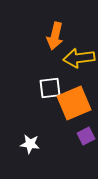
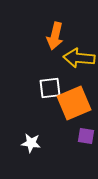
yellow arrow: rotated 12 degrees clockwise
purple square: rotated 36 degrees clockwise
white star: moved 1 px right, 1 px up
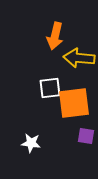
orange square: rotated 16 degrees clockwise
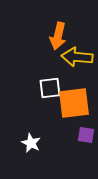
orange arrow: moved 3 px right
yellow arrow: moved 2 px left, 1 px up
purple square: moved 1 px up
white star: rotated 18 degrees clockwise
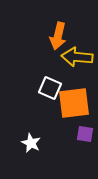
white square: rotated 30 degrees clockwise
purple square: moved 1 px left, 1 px up
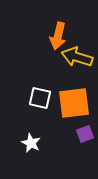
yellow arrow: rotated 12 degrees clockwise
white square: moved 10 px left, 10 px down; rotated 10 degrees counterclockwise
purple square: rotated 30 degrees counterclockwise
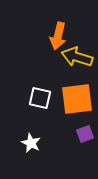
orange square: moved 3 px right, 4 px up
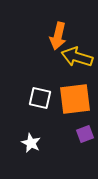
orange square: moved 2 px left
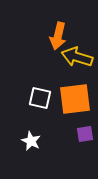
purple square: rotated 12 degrees clockwise
white star: moved 2 px up
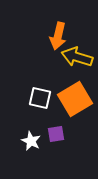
orange square: rotated 24 degrees counterclockwise
purple square: moved 29 px left
